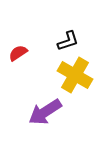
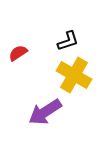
yellow cross: moved 1 px left
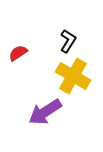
black L-shape: rotated 40 degrees counterclockwise
yellow cross: moved 1 px left, 1 px down
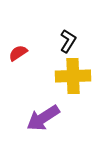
yellow cross: rotated 32 degrees counterclockwise
purple arrow: moved 2 px left, 6 px down
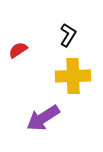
black L-shape: moved 6 px up
red semicircle: moved 3 px up
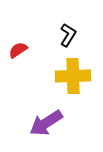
purple arrow: moved 3 px right, 5 px down
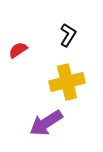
yellow cross: moved 6 px left, 6 px down; rotated 12 degrees counterclockwise
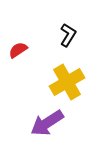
yellow cross: rotated 16 degrees counterclockwise
purple arrow: moved 1 px right
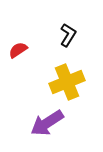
yellow cross: rotated 8 degrees clockwise
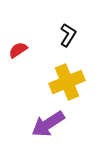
purple arrow: moved 1 px right, 1 px down
